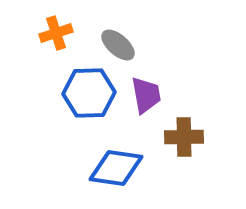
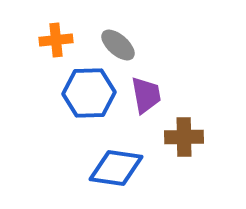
orange cross: moved 7 px down; rotated 12 degrees clockwise
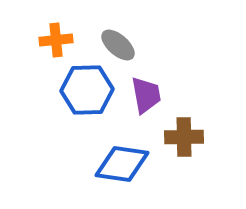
blue hexagon: moved 2 px left, 3 px up
blue diamond: moved 6 px right, 4 px up
